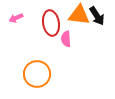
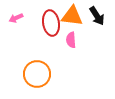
orange triangle: moved 7 px left, 1 px down
pink semicircle: moved 5 px right, 1 px down
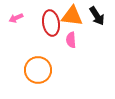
orange circle: moved 1 px right, 4 px up
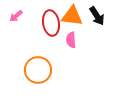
pink arrow: moved 2 px up; rotated 16 degrees counterclockwise
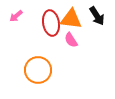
orange triangle: moved 1 px left, 3 px down
pink semicircle: rotated 28 degrees counterclockwise
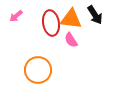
black arrow: moved 2 px left, 1 px up
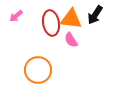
black arrow: rotated 66 degrees clockwise
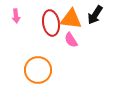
pink arrow: rotated 56 degrees counterclockwise
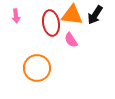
orange triangle: moved 1 px right, 4 px up
orange circle: moved 1 px left, 2 px up
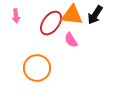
red ellipse: rotated 45 degrees clockwise
